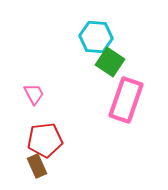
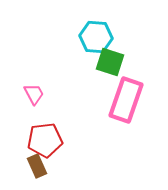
green square: rotated 16 degrees counterclockwise
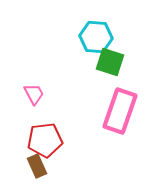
pink rectangle: moved 6 px left, 11 px down
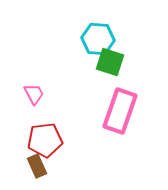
cyan hexagon: moved 2 px right, 2 px down
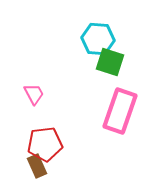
red pentagon: moved 4 px down
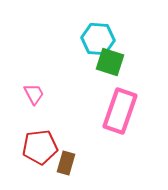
red pentagon: moved 5 px left, 3 px down
brown rectangle: moved 29 px right, 3 px up; rotated 40 degrees clockwise
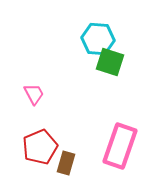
pink rectangle: moved 35 px down
red pentagon: rotated 16 degrees counterclockwise
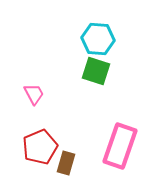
green square: moved 14 px left, 9 px down
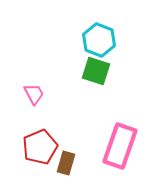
cyan hexagon: moved 1 px right, 1 px down; rotated 16 degrees clockwise
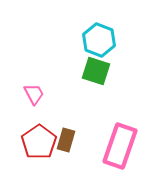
red pentagon: moved 1 px left, 5 px up; rotated 12 degrees counterclockwise
brown rectangle: moved 23 px up
